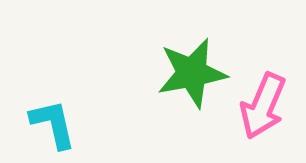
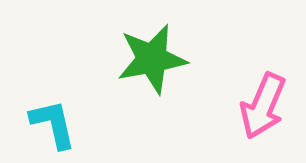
green star: moved 40 px left, 14 px up
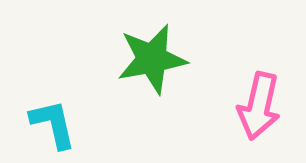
pink arrow: moved 4 px left; rotated 10 degrees counterclockwise
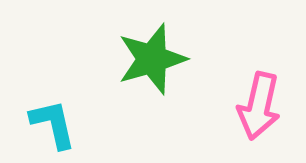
green star: rotated 6 degrees counterclockwise
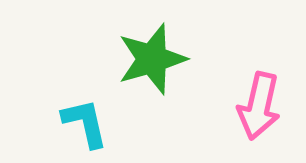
cyan L-shape: moved 32 px right, 1 px up
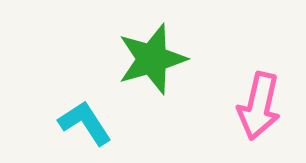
cyan L-shape: rotated 20 degrees counterclockwise
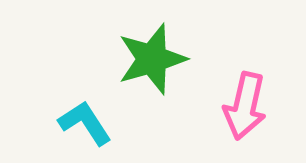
pink arrow: moved 14 px left
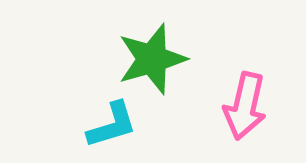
cyan L-shape: moved 27 px right, 2 px down; rotated 106 degrees clockwise
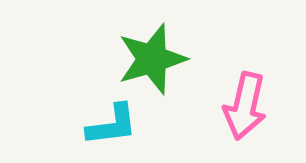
cyan L-shape: rotated 10 degrees clockwise
